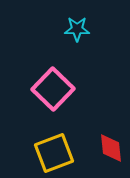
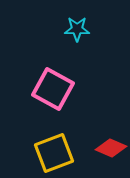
pink square: rotated 15 degrees counterclockwise
red diamond: rotated 60 degrees counterclockwise
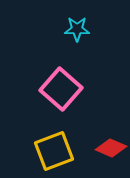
pink square: moved 8 px right; rotated 12 degrees clockwise
yellow square: moved 2 px up
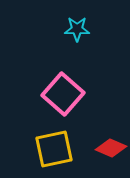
pink square: moved 2 px right, 5 px down
yellow square: moved 2 px up; rotated 9 degrees clockwise
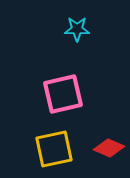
pink square: rotated 36 degrees clockwise
red diamond: moved 2 px left
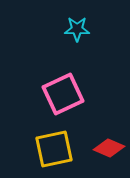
pink square: rotated 12 degrees counterclockwise
